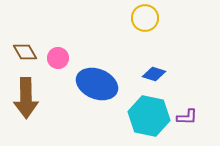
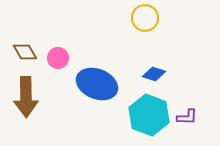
brown arrow: moved 1 px up
cyan hexagon: moved 1 px up; rotated 9 degrees clockwise
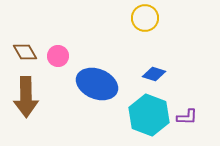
pink circle: moved 2 px up
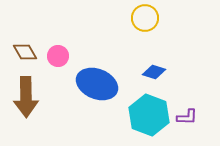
blue diamond: moved 2 px up
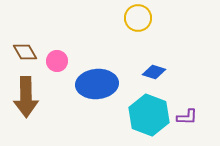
yellow circle: moved 7 px left
pink circle: moved 1 px left, 5 px down
blue ellipse: rotated 27 degrees counterclockwise
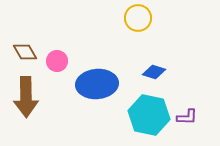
cyan hexagon: rotated 9 degrees counterclockwise
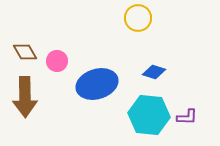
blue ellipse: rotated 12 degrees counterclockwise
brown arrow: moved 1 px left
cyan hexagon: rotated 6 degrees counterclockwise
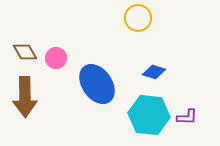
pink circle: moved 1 px left, 3 px up
blue ellipse: rotated 72 degrees clockwise
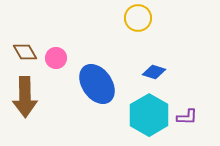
cyan hexagon: rotated 24 degrees clockwise
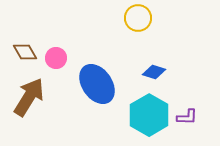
brown arrow: moved 4 px right; rotated 147 degrees counterclockwise
